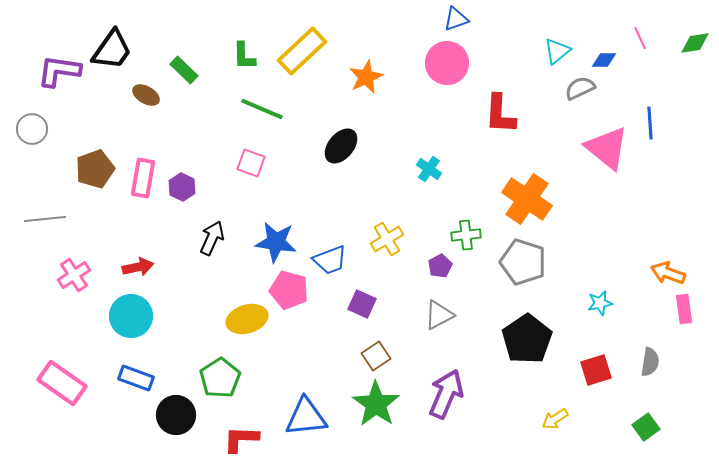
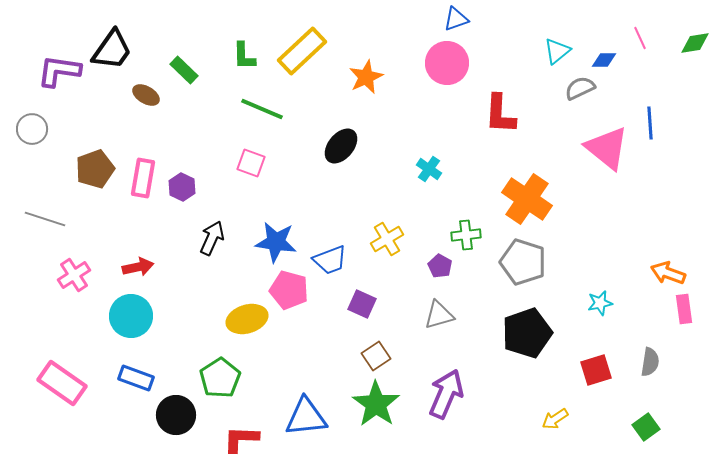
gray line at (45, 219): rotated 24 degrees clockwise
purple pentagon at (440, 266): rotated 15 degrees counterclockwise
gray triangle at (439, 315): rotated 12 degrees clockwise
black pentagon at (527, 339): moved 6 px up; rotated 15 degrees clockwise
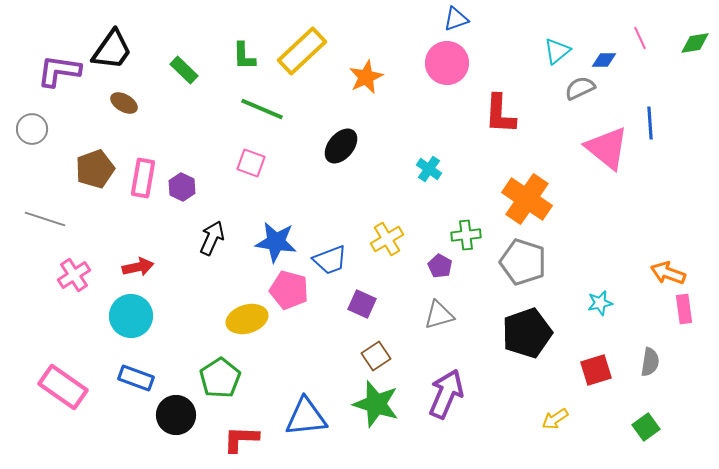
brown ellipse at (146, 95): moved 22 px left, 8 px down
pink rectangle at (62, 383): moved 1 px right, 4 px down
green star at (376, 404): rotated 18 degrees counterclockwise
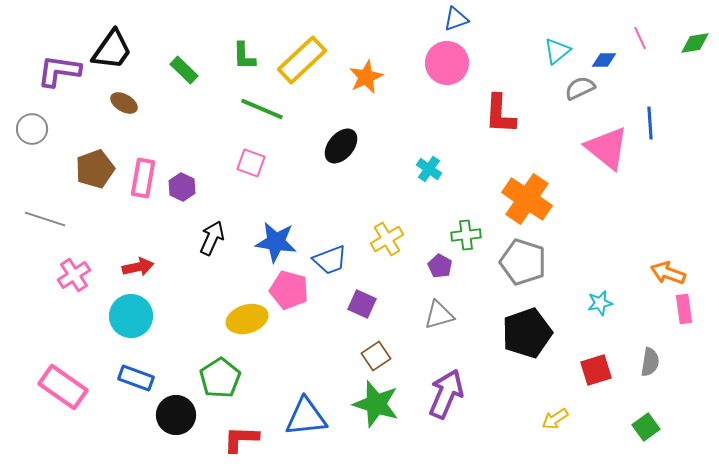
yellow rectangle at (302, 51): moved 9 px down
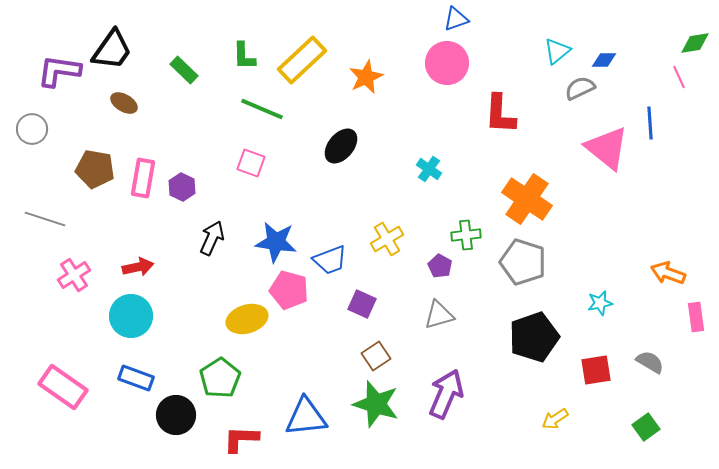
pink line at (640, 38): moved 39 px right, 39 px down
brown pentagon at (95, 169): rotated 30 degrees clockwise
pink rectangle at (684, 309): moved 12 px right, 8 px down
black pentagon at (527, 333): moved 7 px right, 4 px down
gray semicircle at (650, 362): rotated 68 degrees counterclockwise
red square at (596, 370): rotated 8 degrees clockwise
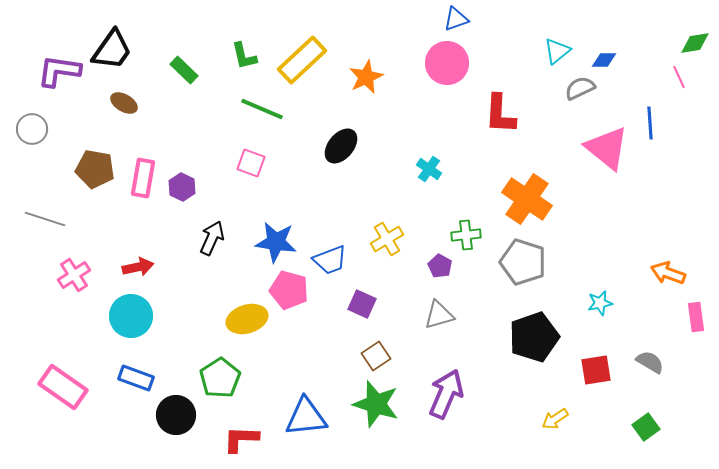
green L-shape at (244, 56): rotated 12 degrees counterclockwise
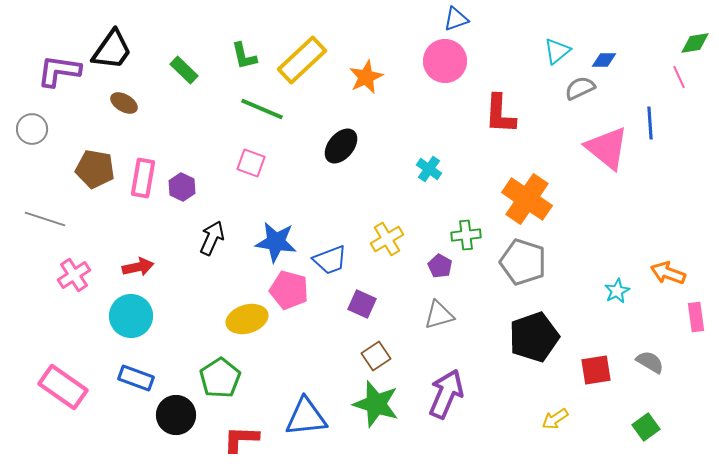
pink circle at (447, 63): moved 2 px left, 2 px up
cyan star at (600, 303): moved 17 px right, 12 px up; rotated 15 degrees counterclockwise
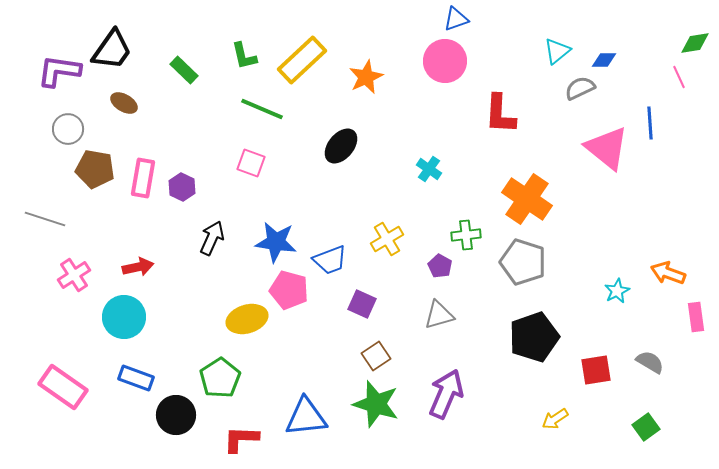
gray circle at (32, 129): moved 36 px right
cyan circle at (131, 316): moved 7 px left, 1 px down
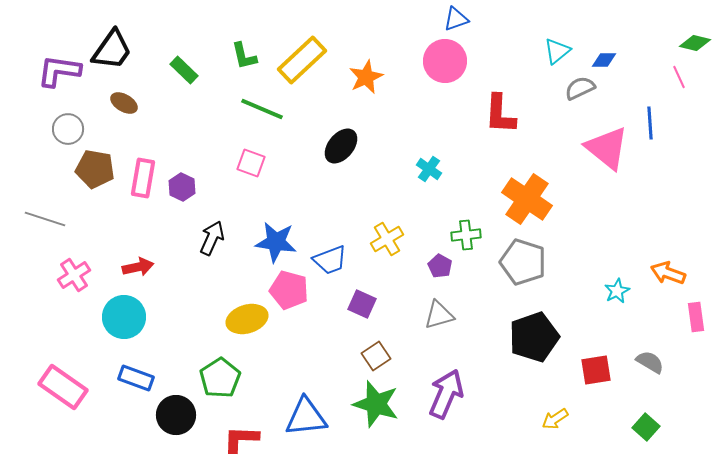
green diamond at (695, 43): rotated 24 degrees clockwise
green square at (646, 427): rotated 12 degrees counterclockwise
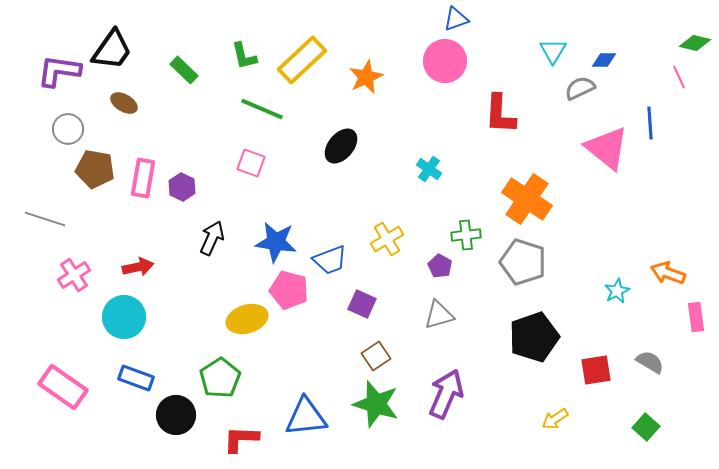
cyan triangle at (557, 51): moved 4 px left; rotated 20 degrees counterclockwise
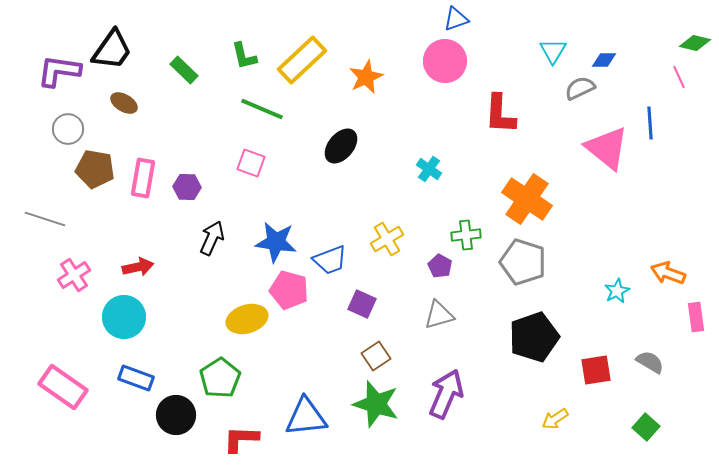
purple hexagon at (182, 187): moved 5 px right; rotated 24 degrees counterclockwise
